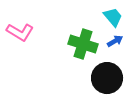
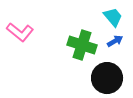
pink L-shape: rotated 8 degrees clockwise
green cross: moved 1 px left, 1 px down
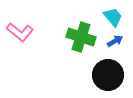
green cross: moved 1 px left, 8 px up
black circle: moved 1 px right, 3 px up
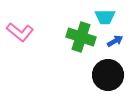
cyan trapezoid: moved 8 px left; rotated 130 degrees clockwise
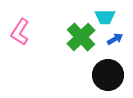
pink L-shape: rotated 84 degrees clockwise
green cross: rotated 28 degrees clockwise
blue arrow: moved 2 px up
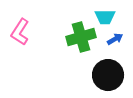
green cross: rotated 28 degrees clockwise
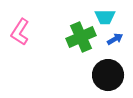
green cross: rotated 8 degrees counterclockwise
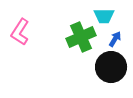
cyan trapezoid: moved 1 px left, 1 px up
blue arrow: rotated 28 degrees counterclockwise
black circle: moved 3 px right, 8 px up
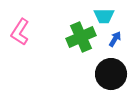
black circle: moved 7 px down
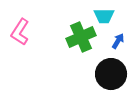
blue arrow: moved 3 px right, 2 px down
